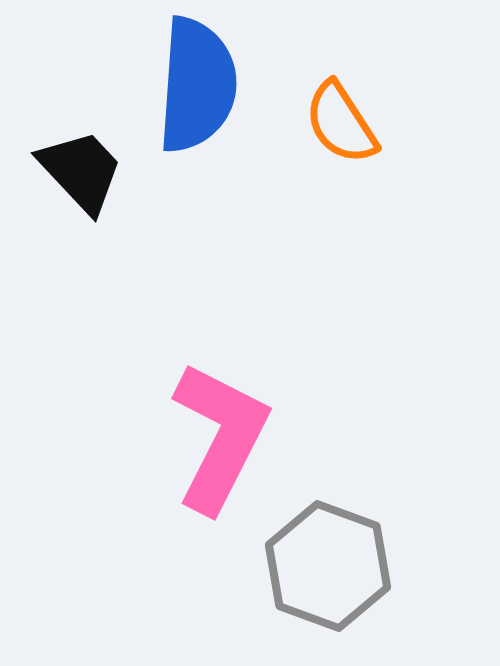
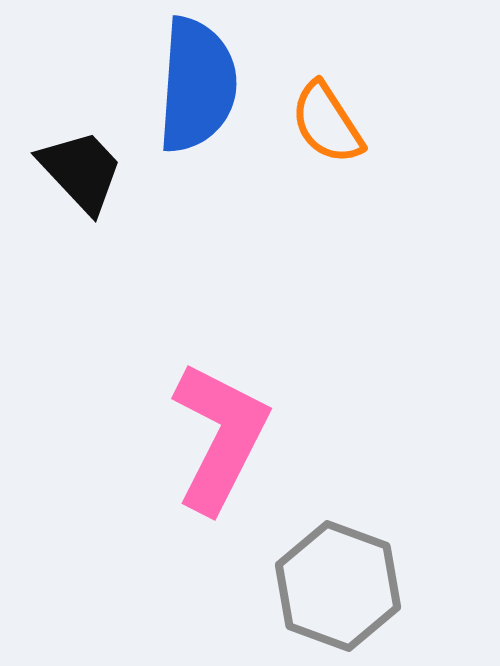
orange semicircle: moved 14 px left
gray hexagon: moved 10 px right, 20 px down
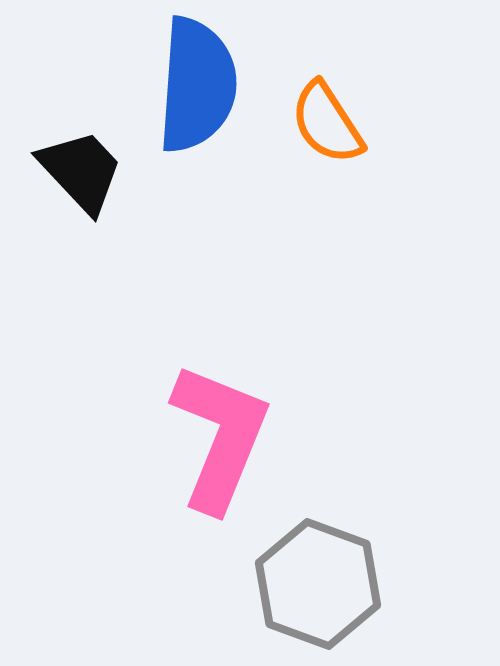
pink L-shape: rotated 5 degrees counterclockwise
gray hexagon: moved 20 px left, 2 px up
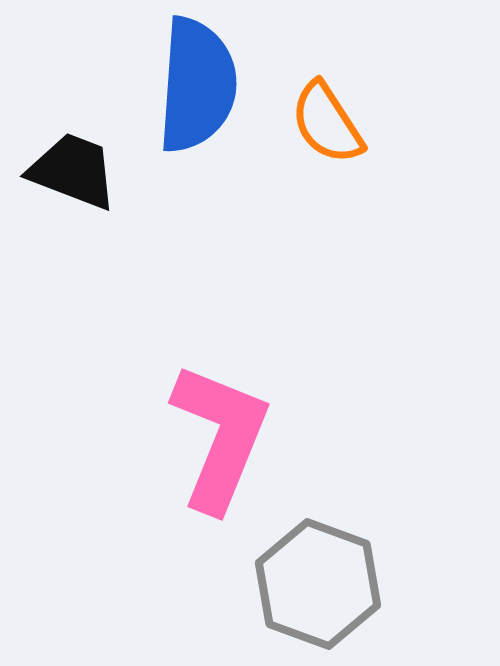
black trapezoid: moved 8 px left; rotated 26 degrees counterclockwise
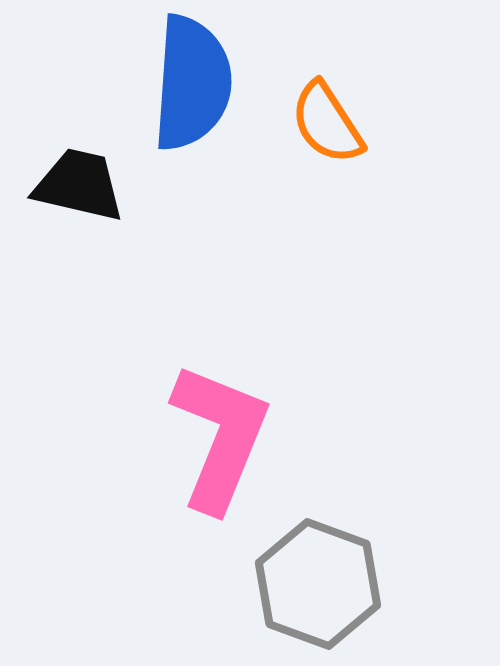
blue semicircle: moved 5 px left, 2 px up
black trapezoid: moved 6 px right, 14 px down; rotated 8 degrees counterclockwise
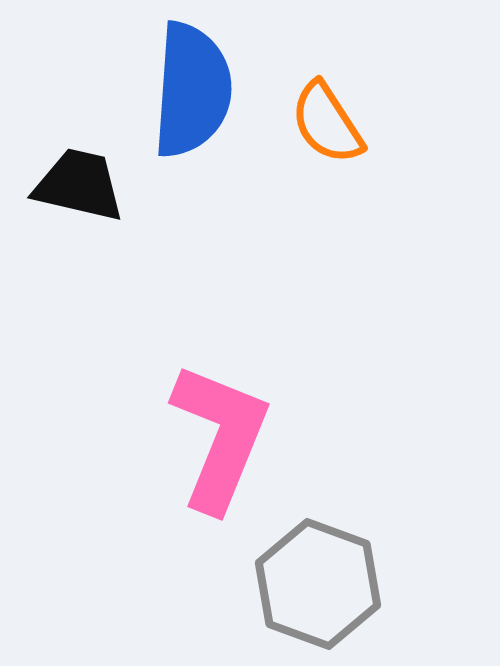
blue semicircle: moved 7 px down
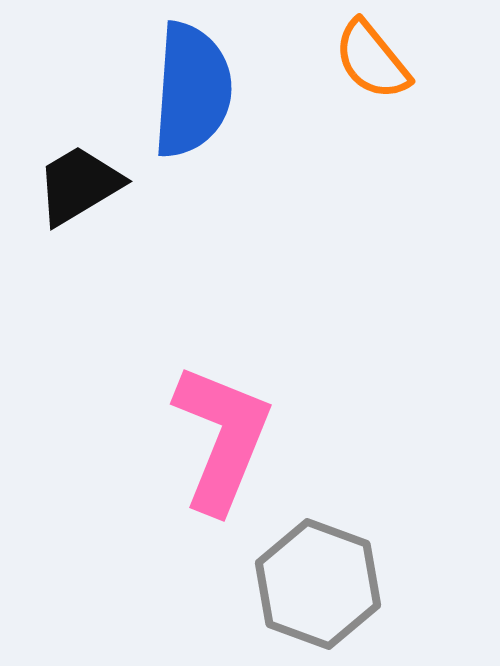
orange semicircle: moved 45 px right, 63 px up; rotated 6 degrees counterclockwise
black trapezoid: rotated 44 degrees counterclockwise
pink L-shape: moved 2 px right, 1 px down
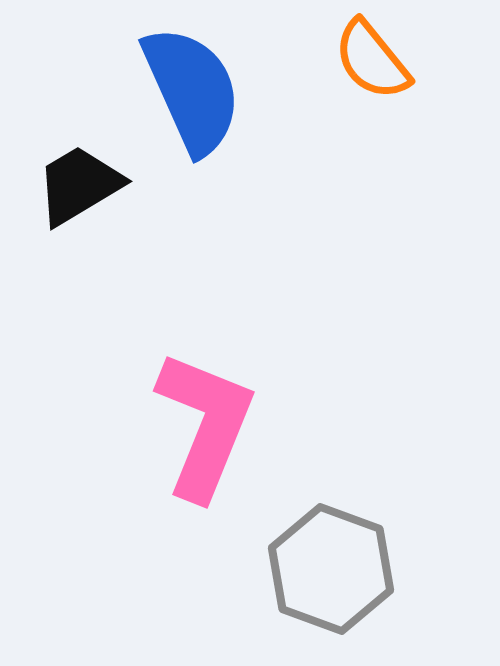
blue semicircle: rotated 28 degrees counterclockwise
pink L-shape: moved 17 px left, 13 px up
gray hexagon: moved 13 px right, 15 px up
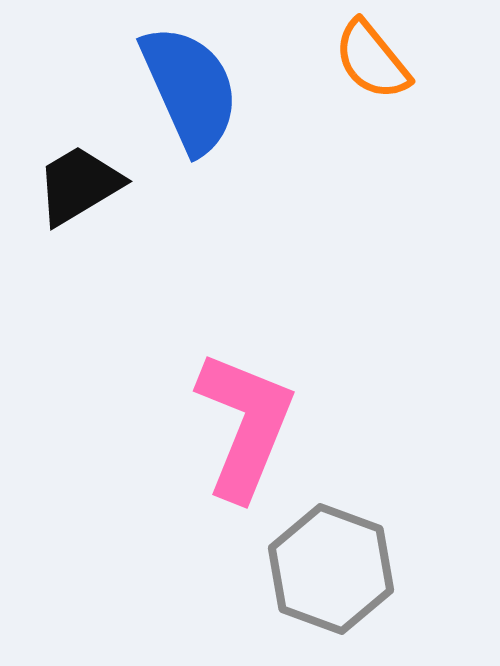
blue semicircle: moved 2 px left, 1 px up
pink L-shape: moved 40 px right
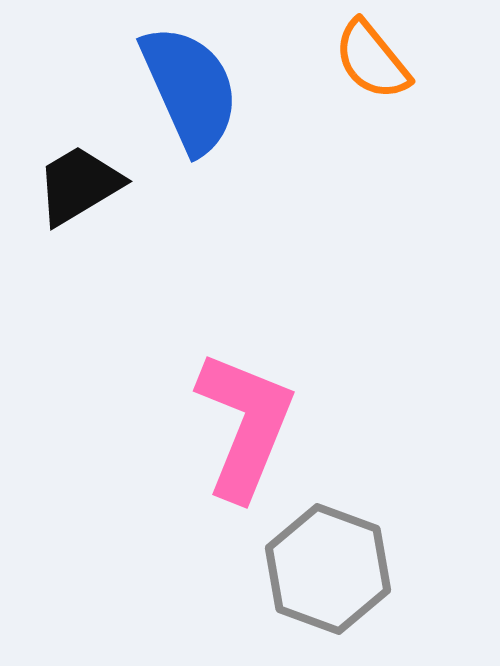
gray hexagon: moved 3 px left
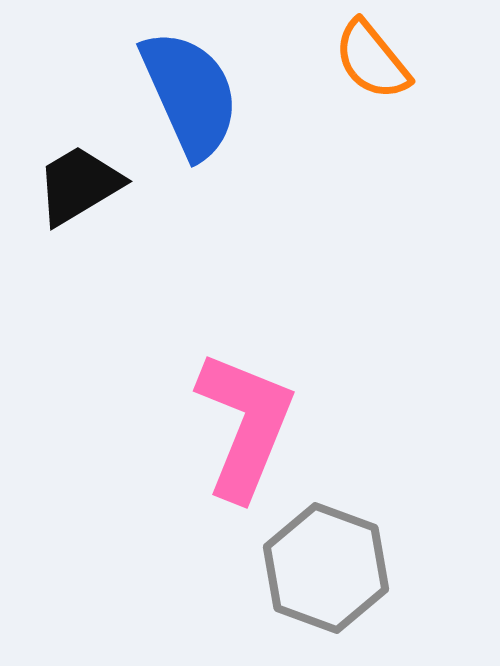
blue semicircle: moved 5 px down
gray hexagon: moved 2 px left, 1 px up
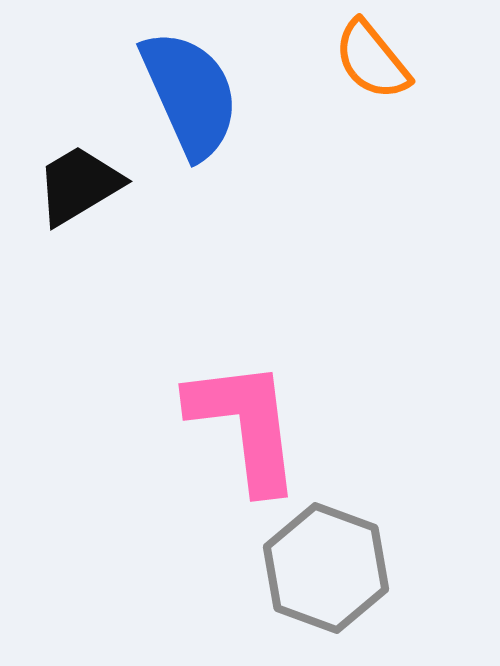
pink L-shape: rotated 29 degrees counterclockwise
